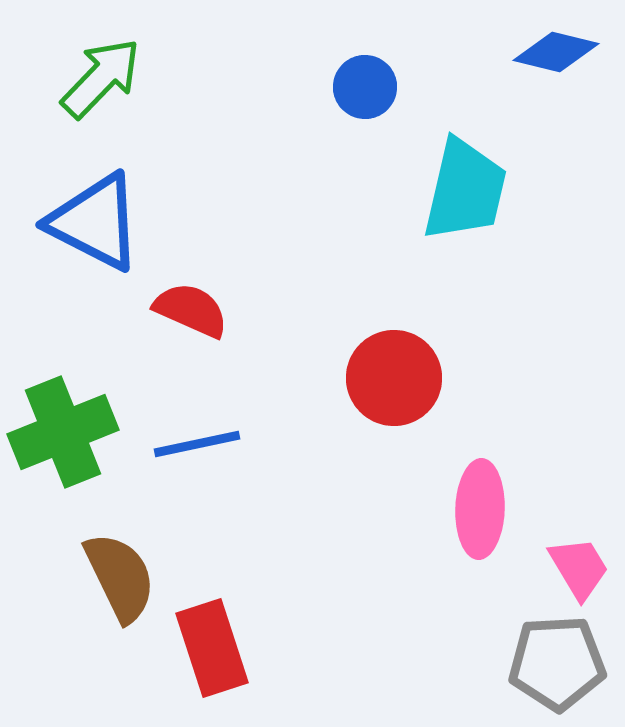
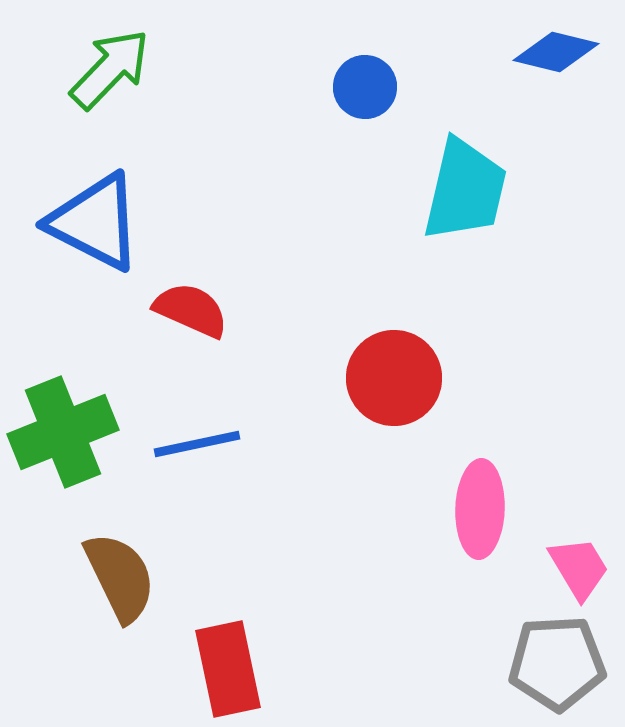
green arrow: moved 9 px right, 9 px up
red rectangle: moved 16 px right, 21 px down; rotated 6 degrees clockwise
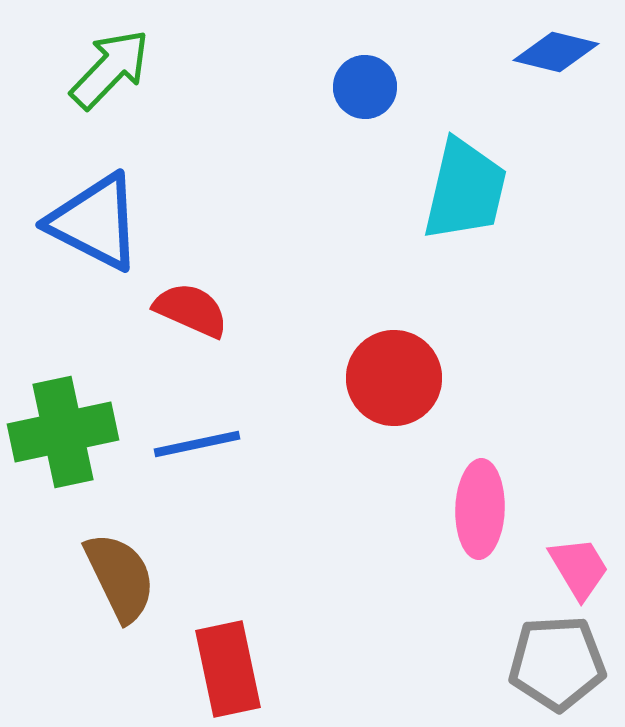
green cross: rotated 10 degrees clockwise
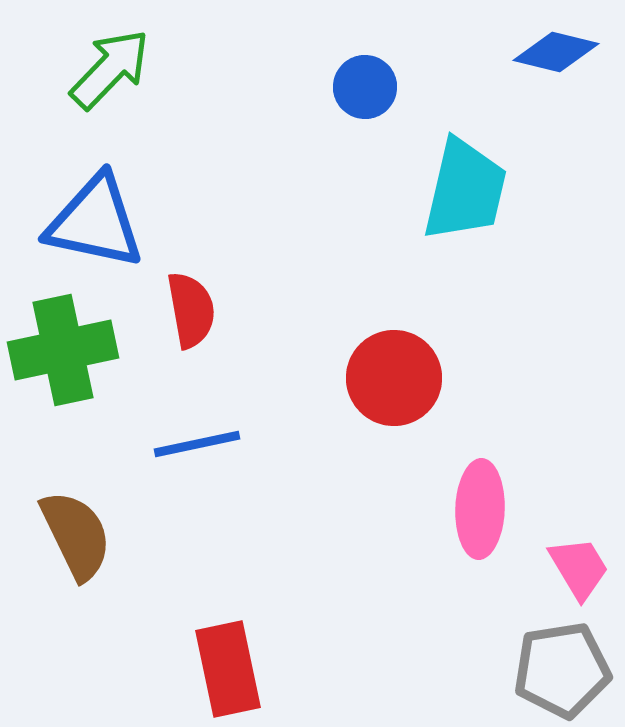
blue triangle: rotated 15 degrees counterclockwise
red semicircle: rotated 56 degrees clockwise
green cross: moved 82 px up
brown semicircle: moved 44 px left, 42 px up
gray pentagon: moved 5 px right, 7 px down; rotated 6 degrees counterclockwise
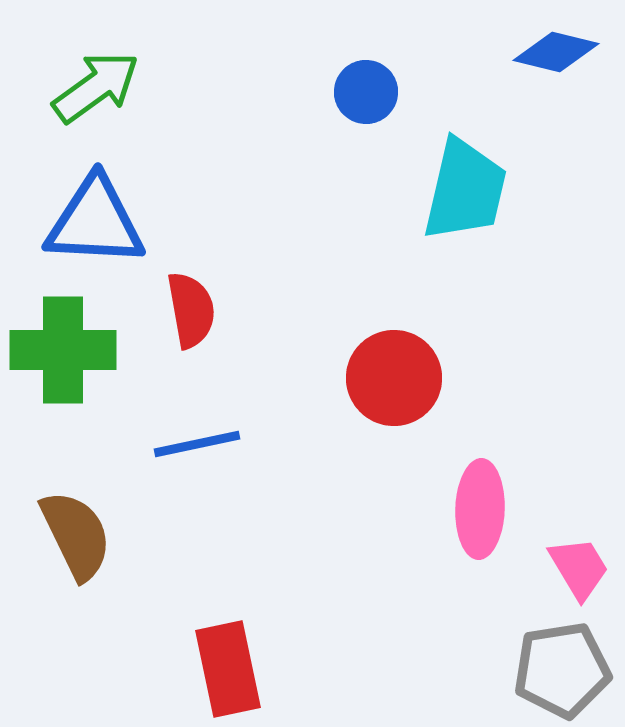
green arrow: moved 14 px left, 18 px down; rotated 10 degrees clockwise
blue circle: moved 1 px right, 5 px down
blue triangle: rotated 9 degrees counterclockwise
green cross: rotated 12 degrees clockwise
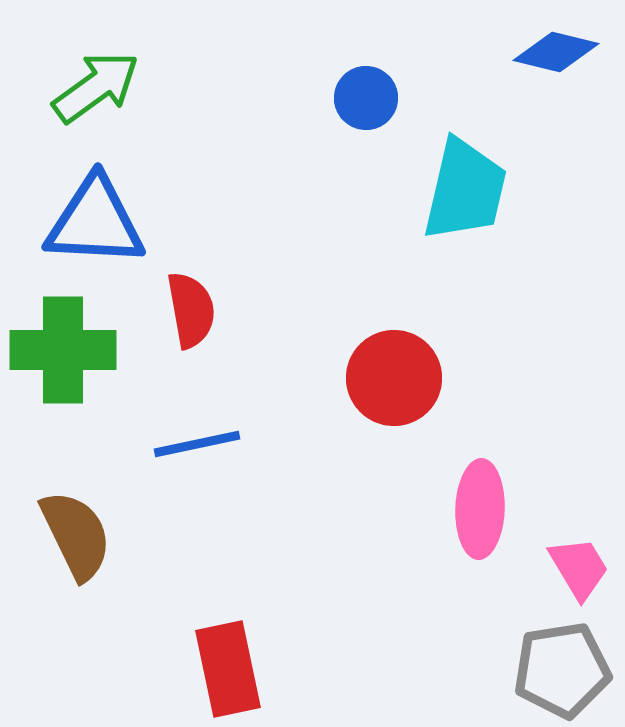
blue circle: moved 6 px down
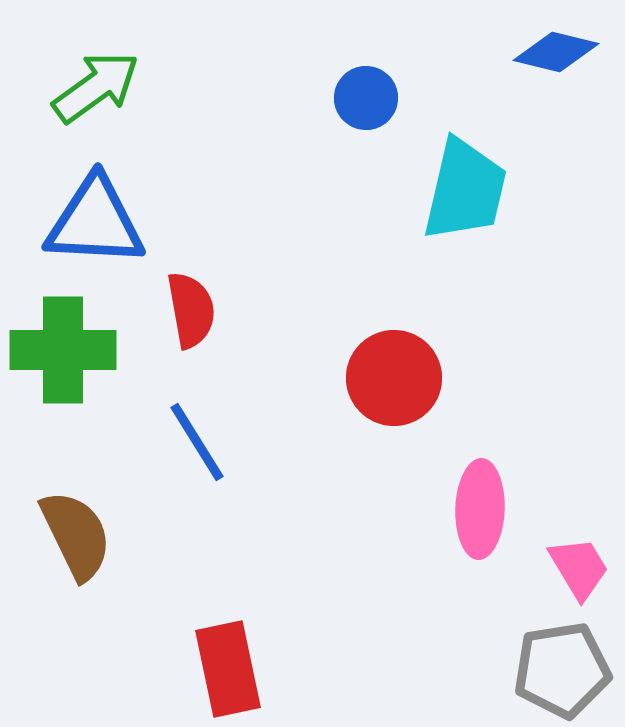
blue line: moved 2 px up; rotated 70 degrees clockwise
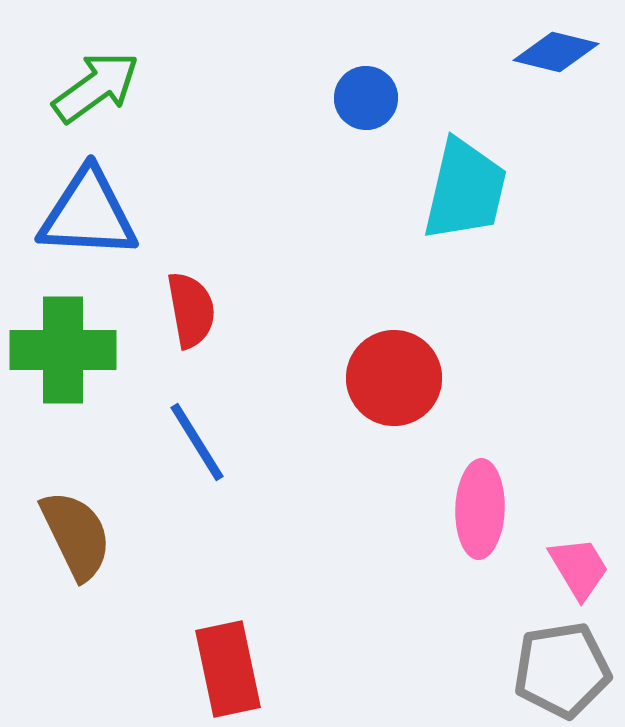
blue triangle: moved 7 px left, 8 px up
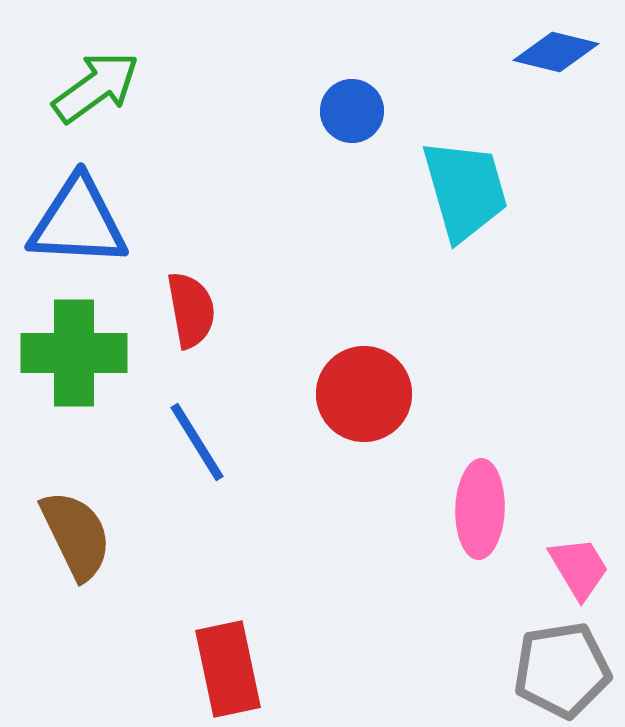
blue circle: moved 14 px left, 13 px down
cyan trapezoid: rotated 29 degrees counterclockwise
blue triangle: moved 10 px left, 8 px down
green cross: moved 11 px right, 3 px down
red circle: moved 30 px left, 16 px down
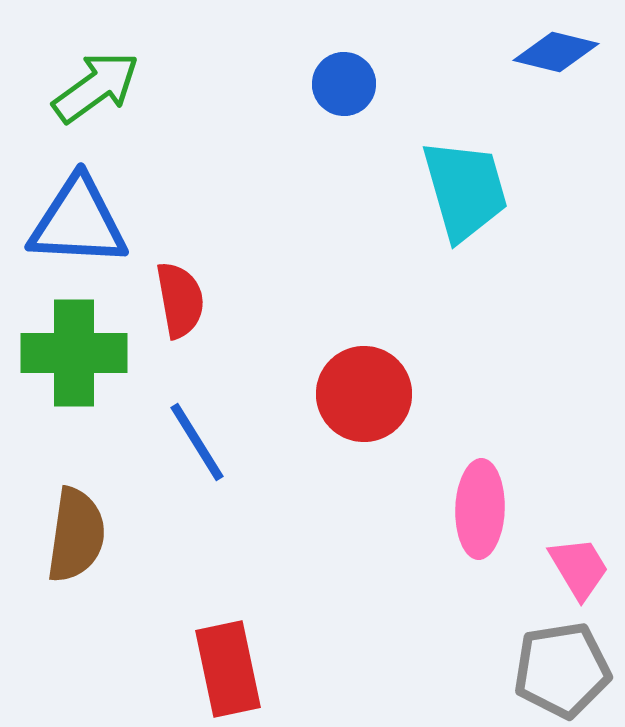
blue circle: moved 8 px left, 27 px up
red semicircle: moved 11 px left, 10 px up
brown semicircle: rotated 34 degrees clockwise
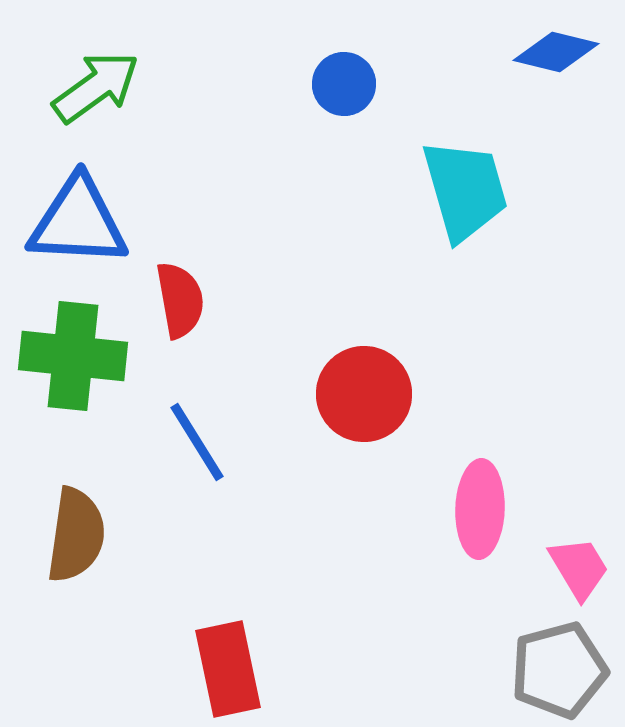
green cross: moved 1 px left, 3 px down; rotated 6 degrees clockwise
gray pentagon: moved 3 px left; rotated 6 degrees counterclockwise
